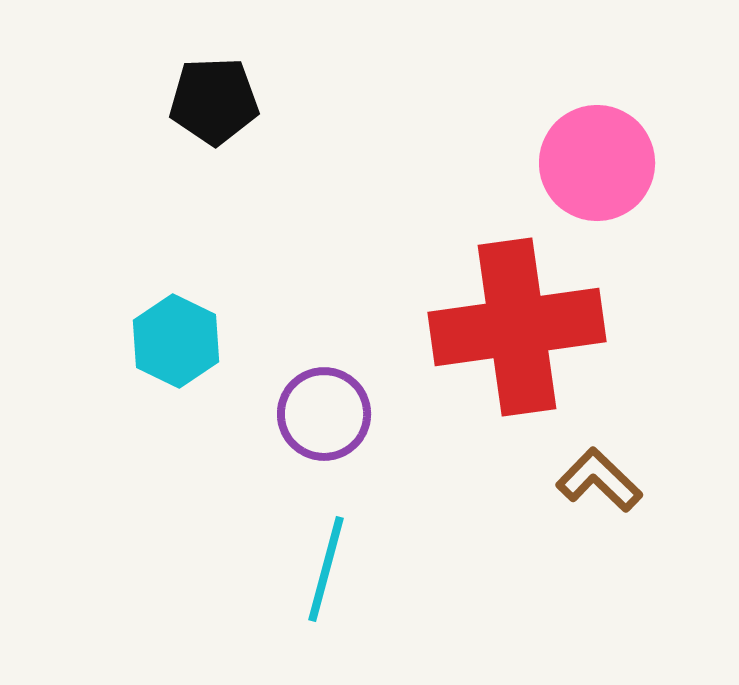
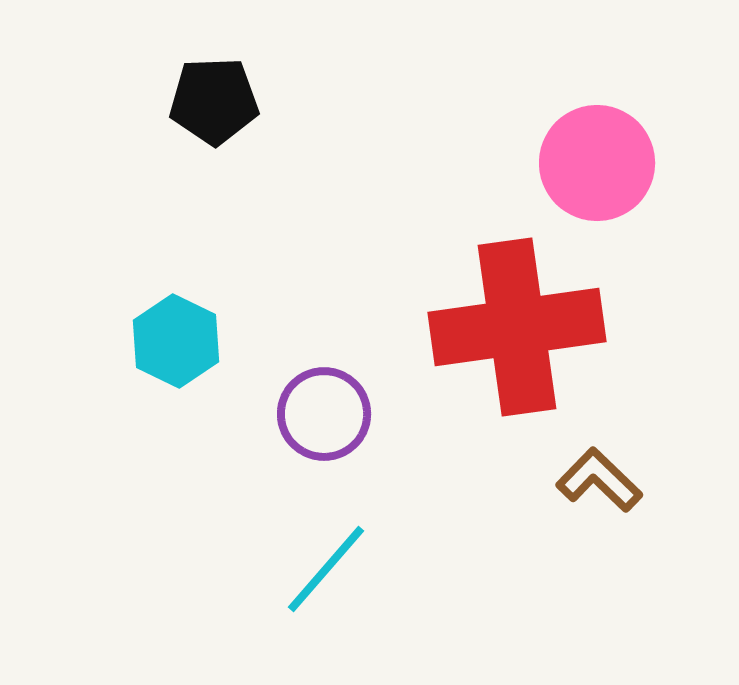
cyan line: rotated 26 degrees clockwise
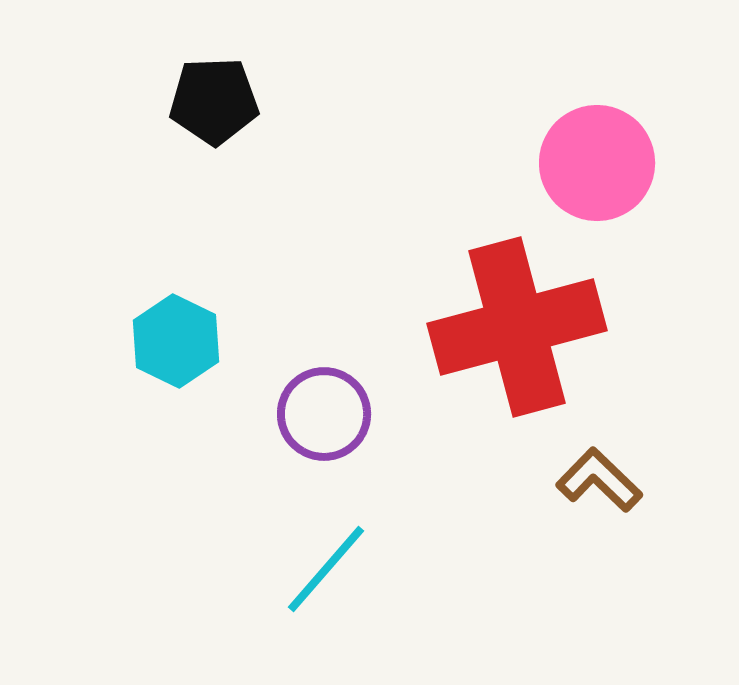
red cross: rotated 7 degrees counterclockwise
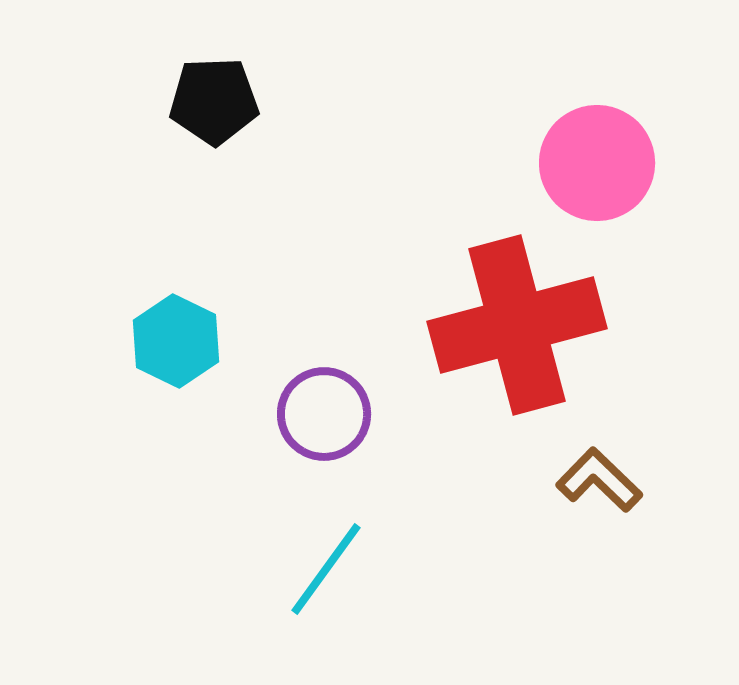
red cross: moved 2 px up
cyan line: rotated 5 degrees counterclockwise
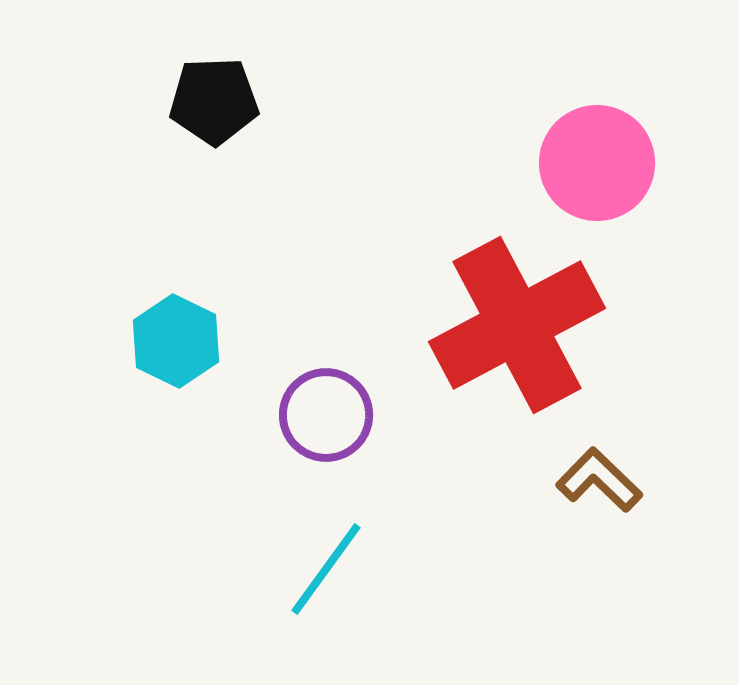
red cross: rotated 13 degrees counterclockwise
purple circle: moved 2 px right, 1 px down
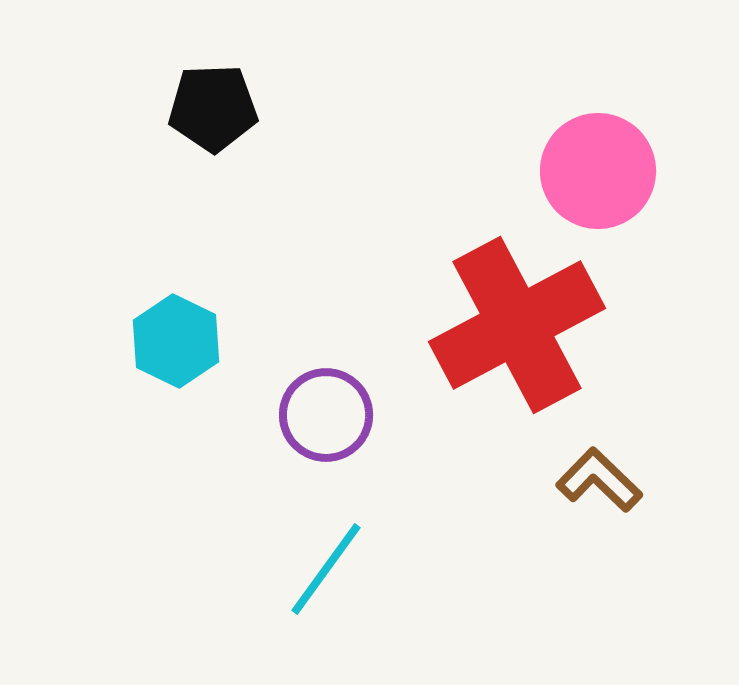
black pentagon: moved 1 px left, 7 px down
pink circle: moved 1 px right, 8 px down
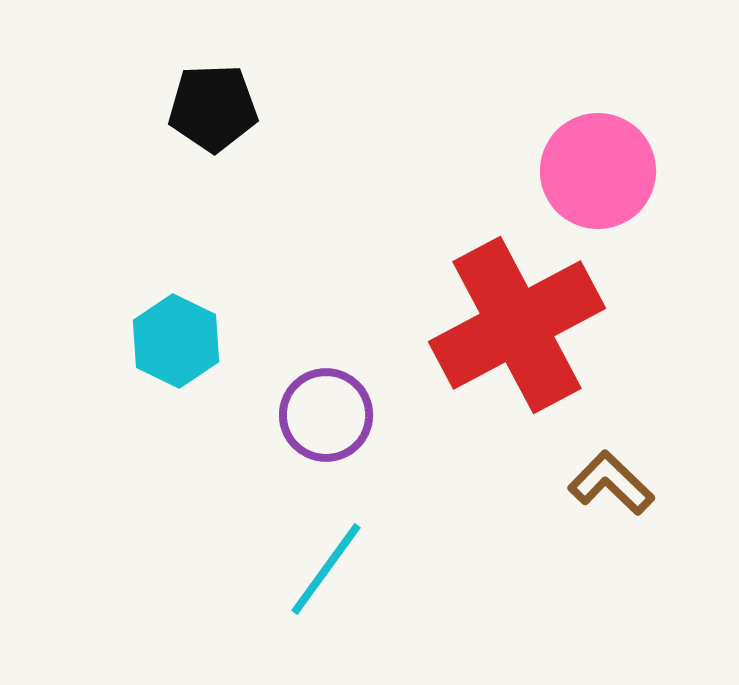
brown L-shape: moved 12 px right, 3 px down
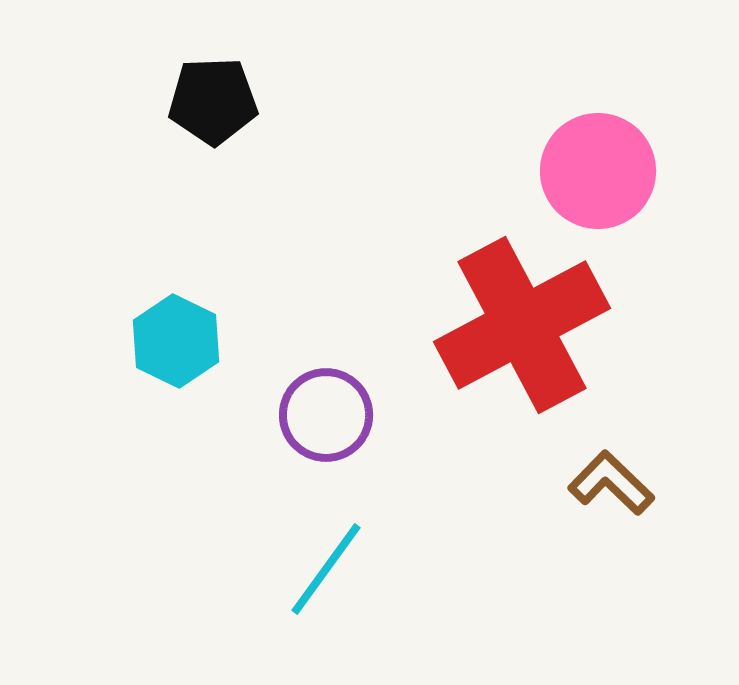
black pentagon: moved 7 px up
red cross: moved 5 px right
